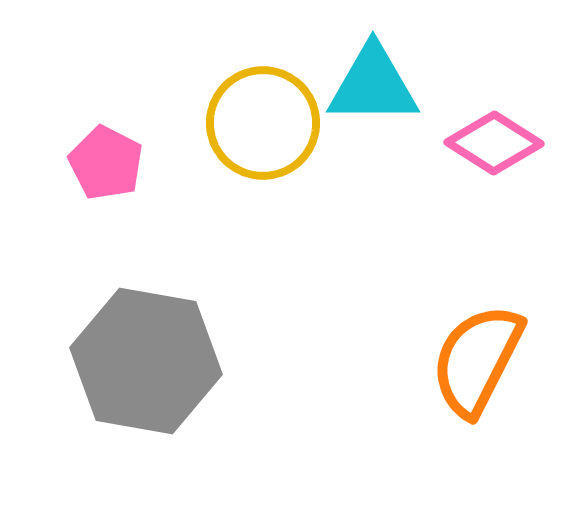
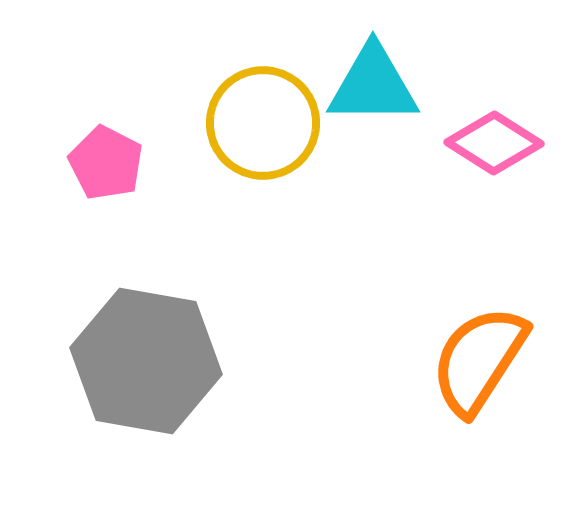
orange semicircle: moved 2 px right; rotated 6 degrees clockwise
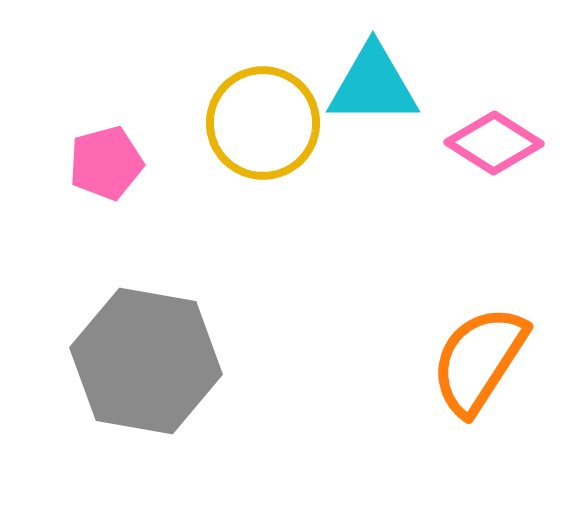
pink pentagon: rotated 30 degrees clockwise
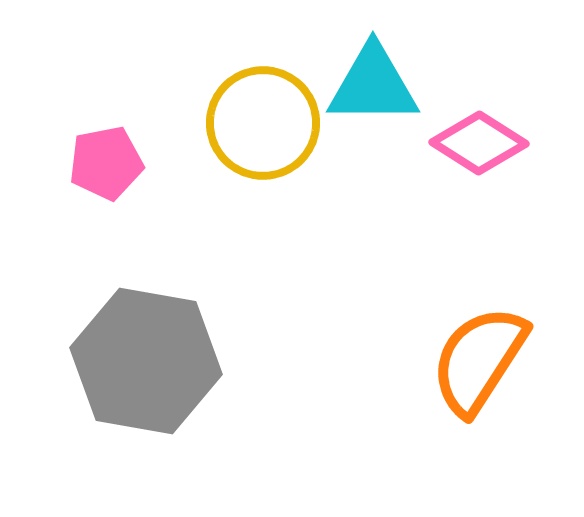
pink diamond: moved 15 px left
pink pentagon: rotated 4 degrees clockwise
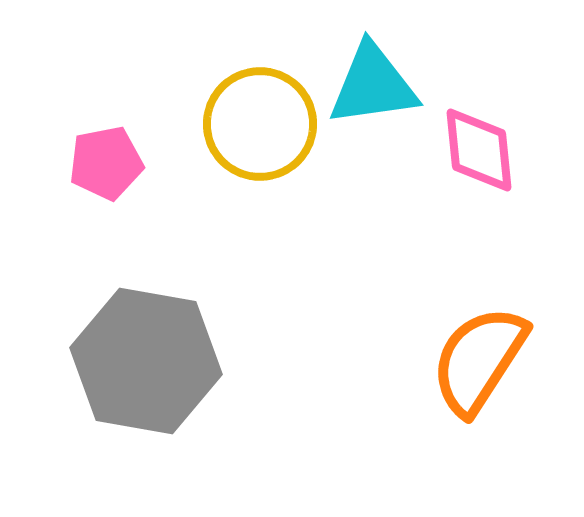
cyan triangle: rotated 8 degrees counterclockwise
yellow circle: moved 3 px left, 1 px down
pink diamond: moved 7 px down; rotated 52 degrees clockwise
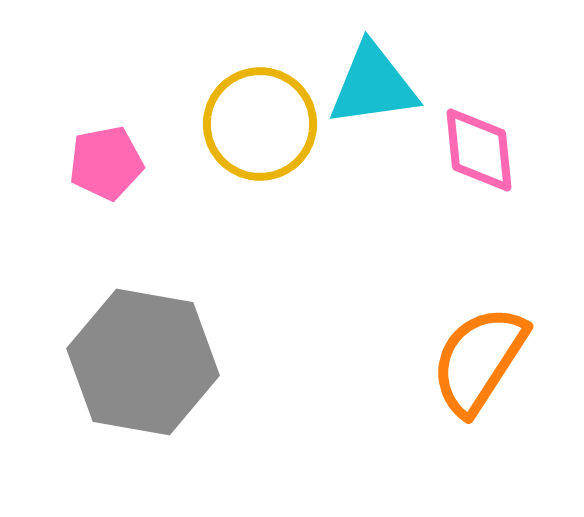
gray hexagon: moved 3 px left, 1 px down
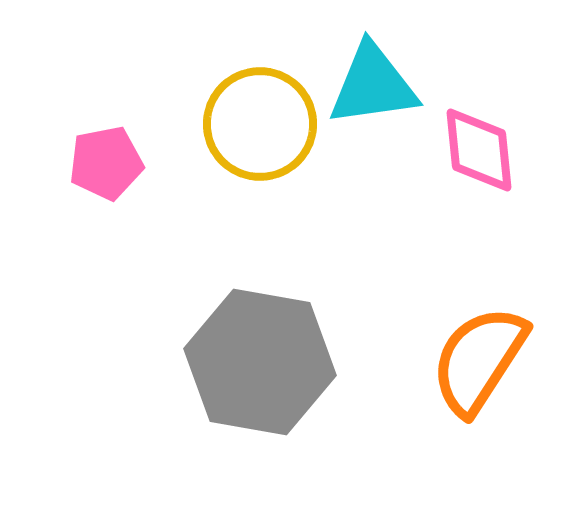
gray hexagon: moved 117 px right
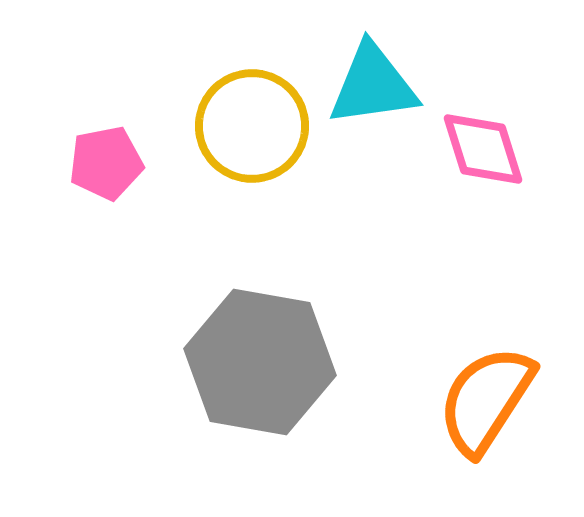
yellow circle: moved 8 px left, 2 px down
pink diamond: moved 4 px right, 1 px up; rotated 12 degrees counterclockwise
orange semicircle: moved 7 px right, 40 px down
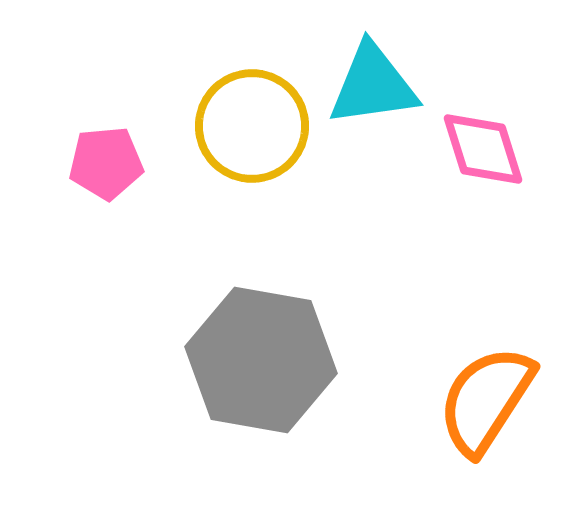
pink pentagon: rotated 6 degrees clockwise
gray hexagon: moved 1 px right, 2 px up
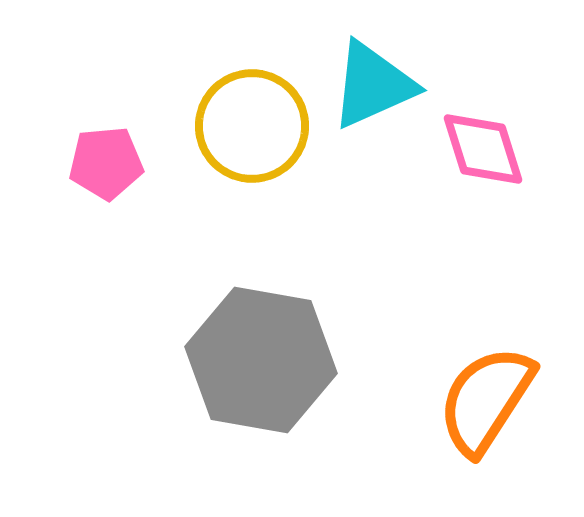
cyan triangle: rotated 16 degrees counterclockwise
